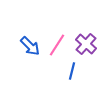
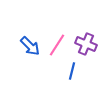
purple cross: rotated 20 degrees counterclockwise
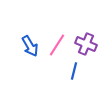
blue arrow: rotated 15 degrees clockwise
blue line: moved 2 px right
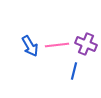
pink line: rotated 50 degrees clockwise
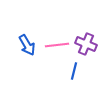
blue arrow: moved 3 px left, 1 px up
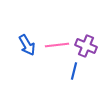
purple cross: moved 2 px down
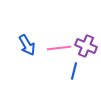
pink line: moved 2 px right, 3 px down
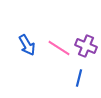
pink line: rotated 40 degrees clockwise
blue line: moved 5 px right, 7 px down
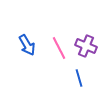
pink line: rotated 30 degrees clockwise
blue line: rotated 30 degrees counterclockwise
